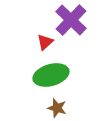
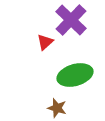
green ellipse: moved 24 px right
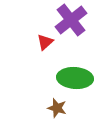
purple cross: rotated 8 degrees clockwise
green ellipse: moved 3 px down; rotated 20 degrees clockwise
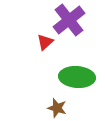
purple cross: moved 2 px left
green ellipse: moved 2 px right, 1 px up
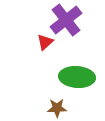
purple cross: moved 3 px left
brown star: rotated 18 degrees counterclockwise
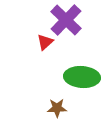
purple cross: rotated 8 degrees counterclockwise
green ellipse: moved 5 px right
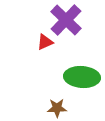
red triangle: rotated 18 degrees clockwise
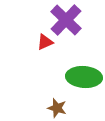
green ellipse: moved 2 px right
brown star: rotated 18 degrees clockwise
